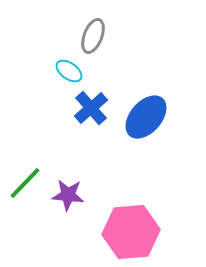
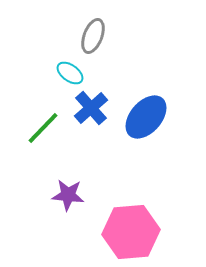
cyan ellipse: moved 1 px right, 2 px down
green line: moved 18 px right, 55 px up
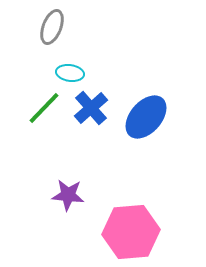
gray ellipse: moved 41 px left, 9 px up
cyan ellipse: rotated 28 degrees counterclockwise
green line: moved 1 px right, 20 px up
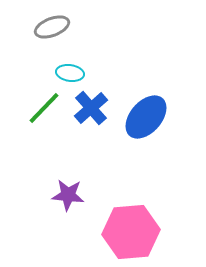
gray ellipse: rotated 48 degrees clockwise
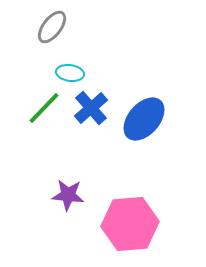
gray ellipse: rotated 32 degrees counterclockwise
blue ellipse: moved 2 px left, 2 px down
pink hexagon: moved 1 px left, 8 px up
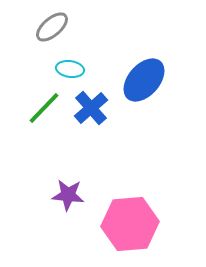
gray ellipse: rotated 12 degrees clockwise
cyan ellipse: moved 4 px up
blue ellipse: moved 39 px up
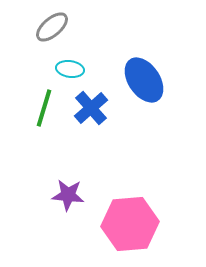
blue ellipse: rotated 75 degrees counterclockwise
green line: rotated 27 degrees counterclockwise
